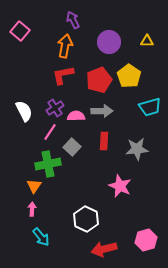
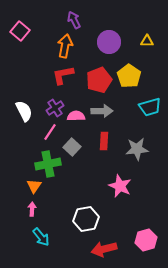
purple arrow: moved 1 px right
white hexagon: rotated 25 degrees clockwise
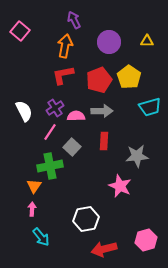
yellow pentagon: moved 1 px down
gray star: moved 7 px down
green cross: moved 2 px right, 2 px down
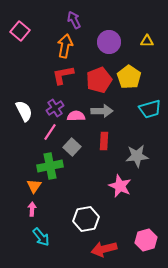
cyan trapezoid: moved 2 px down
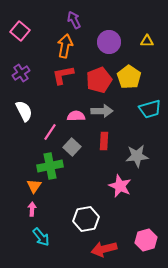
purple cross: moved 34 px left, 35 px up
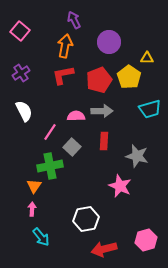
yellow triangle: moved 17 px down
gray star: rotated 20 degrees clockwise
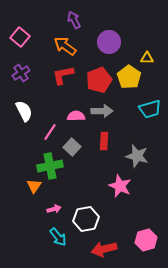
pink square: moved 6 px down
orange arrow: rotated 65 degrees counterclockwise
pink arrow: moved 22 px right; rotated 72 degrees clockwise
cyan arrow: moved 17 px right
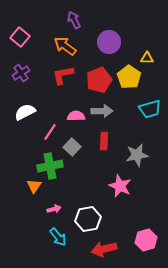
white semicircle: moved 1 px right, 1 px down; rotated 90 degrees counterclockwise
gray star: moved 1 px up; rotated 25 degrees counterclockwise
white hexagon: moved 2 px right
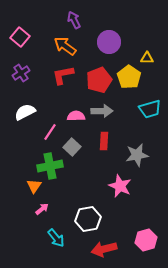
pink arrow: moved 12 px left; rotated 24 degrees counterclockwise
cyan arrow: moved 2 px left, 1 px down
